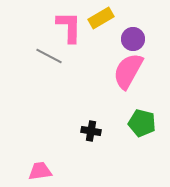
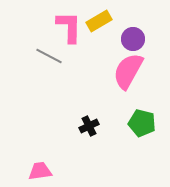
yellow rectangle: moved 2 px left, 3 px down
black cross: moved 2 px left, 5 px up; rotated 36 degrees counterclockwise
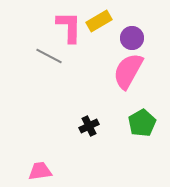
purple circle: moved 1 px left, 1 px up
green pentagon: rotated 28 degrees clockwise
